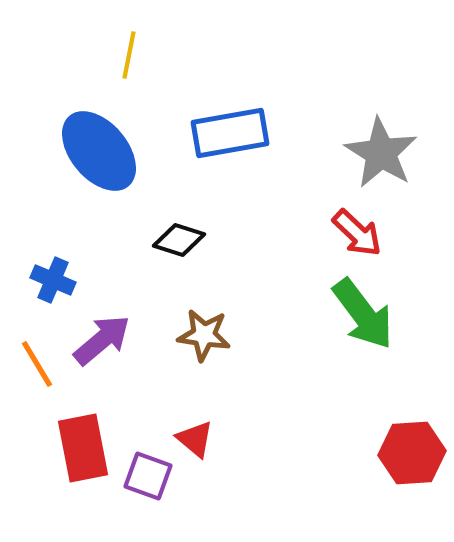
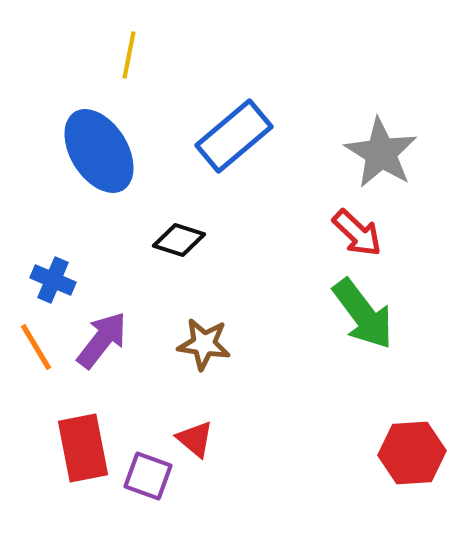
blue rectangle: moved 4 px right, 3 px down; rotated 30 degrees counterclockwise
blue ellipse: rotated 8 degrees clockwise
brown star: moved 9 px down
purple arrow: rotated 12 degrees counterclockwise
orange line: moved 1 px left, 17 px up
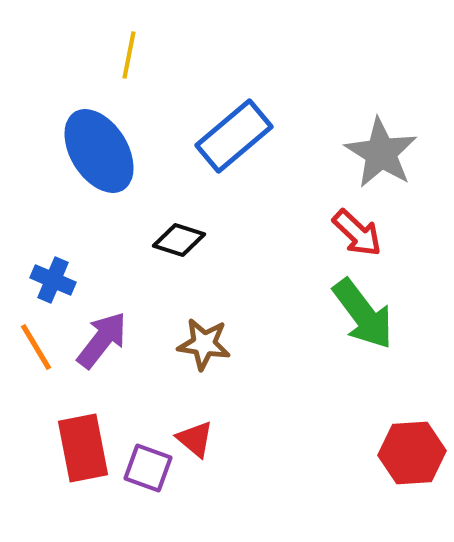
purple square: moved 8 px up
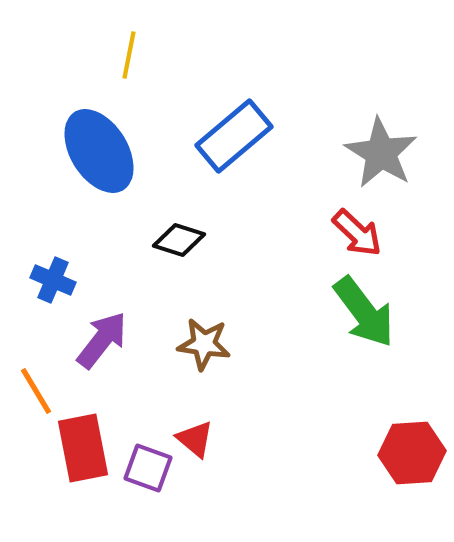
green arrow: moved 1 px right, 2 px up
orange line: moved 44 px down
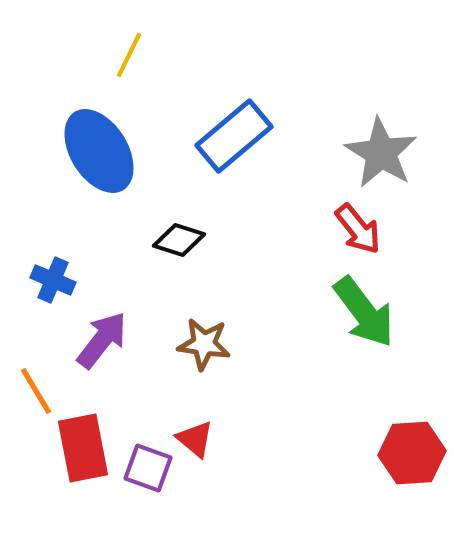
yellow line: rotated 15 degrees clockwise
red arrow: moved 1 px right, 4 px up; rotated 8 degrees clockwise
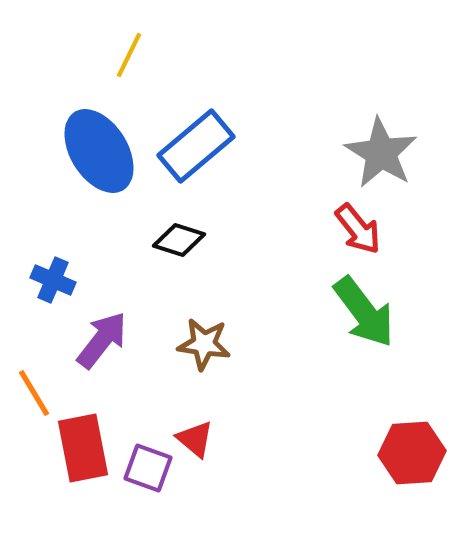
blue rectangle: moved 38 px left, 10 px down
orange line: moved 2 px left, 2 px down
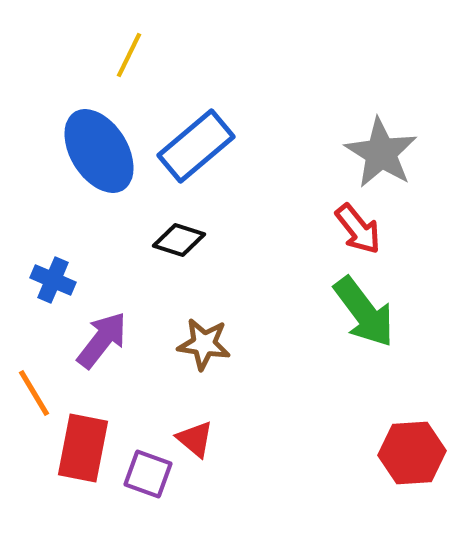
red rectangle: rotated 22 degrees clockwise
purple square: moved 6 px down
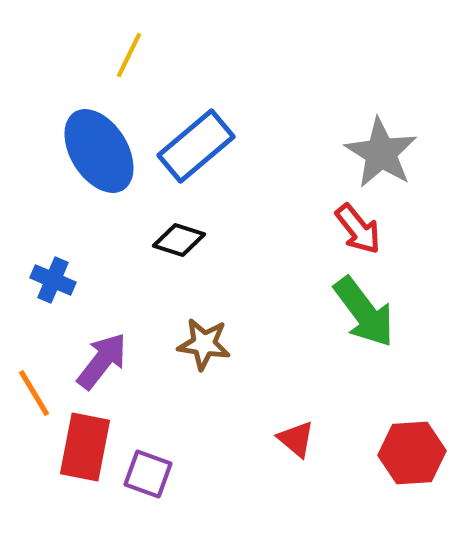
purple arrow: moved 21 px down
red triangle: moved 101 px right
red rectangle: moved 2 px right, 1 px up
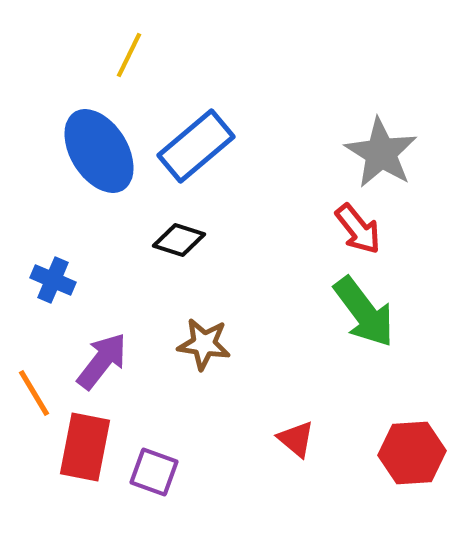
purple square: moved 6 px right, 2 px up
